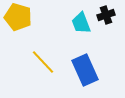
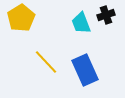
yellow pentagon: moved 3 px right, 1 px down; rotated 24 degrees clockwise
yellow line: moved 3 px right
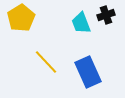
blue rectangle: moved 3 px right, 2 px down
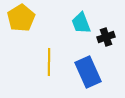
black cross: moved 22 px down
yellow line: moved 3 px right; rotated 44 degrees clockwise
